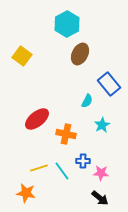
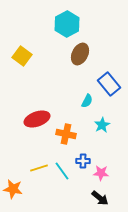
red ellipse: rotated 20 degrees clockwise
orange star: moved 13 px left, 4 px up
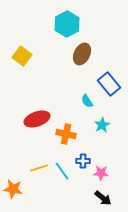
brown ellipse: moved 2 px right
cyan semicircle: rotated 120 degrees clockwise
black arrow: moved 3 px right
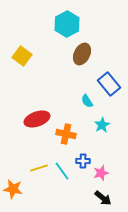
pink star: rotated 21 degrees counterclockwise
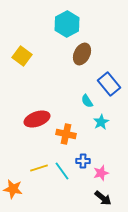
cyan star: moved 1 px left, 3 px up
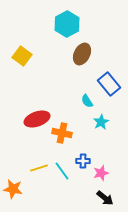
orange cross: moved 4 px left, 1 px up
black arrow: moved 2 px right
